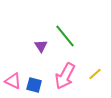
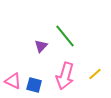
purple triangle: rotated 16 degrees clockwise
pink arrow: rotated 12 degrees counterclockwise
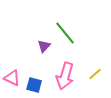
green line: moved 3 px up
purple triangle: moved 3 px right
pink triangle: moved 1 px left, 3 px up
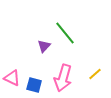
pink arrow: moved 2 px left, 2 px down
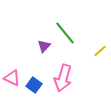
yellow line: moved 5 px right, 23 px up
blue square: rotated 21 degrees clockwise
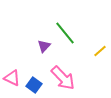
pink arrow: rotated 60 degrees counterclockwise
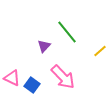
green line: moved 2 px right, 1 px up
pink arrow: moved 1 px up
blue square: moved 2 px left
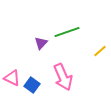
green line: rotated 70 degrees counterclockwise
purple triangle: moved 3 px left, 3 px up
pink arrow: rotated 20 degrees clockwise
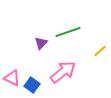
green line: moved 1 px right
pink arrow: moved 5 px up; rotated 104 degrees counterclockwise
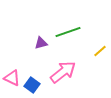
purple triangle: rotated 32 degrees clockwise
